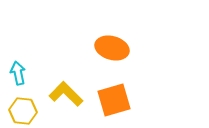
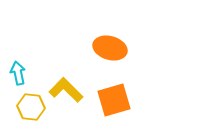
orange ellipse: moved 2 px left
yellow L-shape: moved 4 px up
yellow hexagon: moved 8 px right, 4 px up
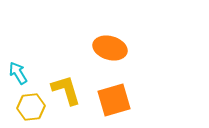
cyan arrow: rotated 20 degrees counterclockwise
yellow L-shape: rotated 28 degrees clockwise
yellow hexagon: rotated 12 degrees counterclockwise
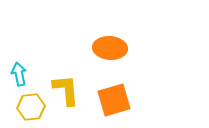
orange ellipse: rotated 12 degrees counterclockwise
cyan arrow: moved 1 px right, 1 px down; rotated 20 degrees clockwise
yellow L-shape: rotated 12 degrees clockwise
